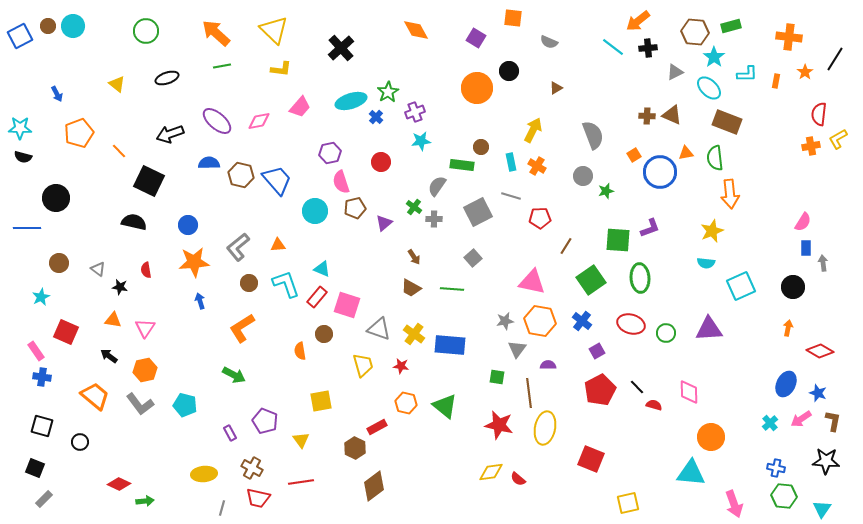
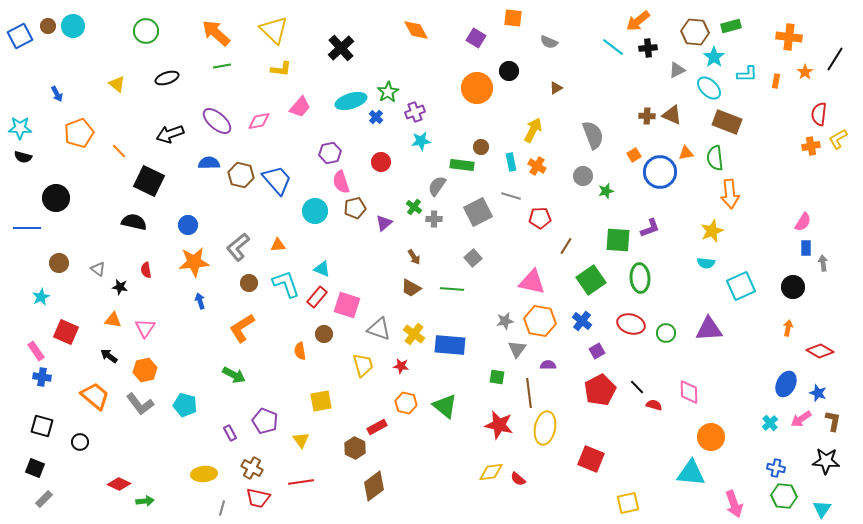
gray triangle at (675, 72): moved 2 px right, 2 px up
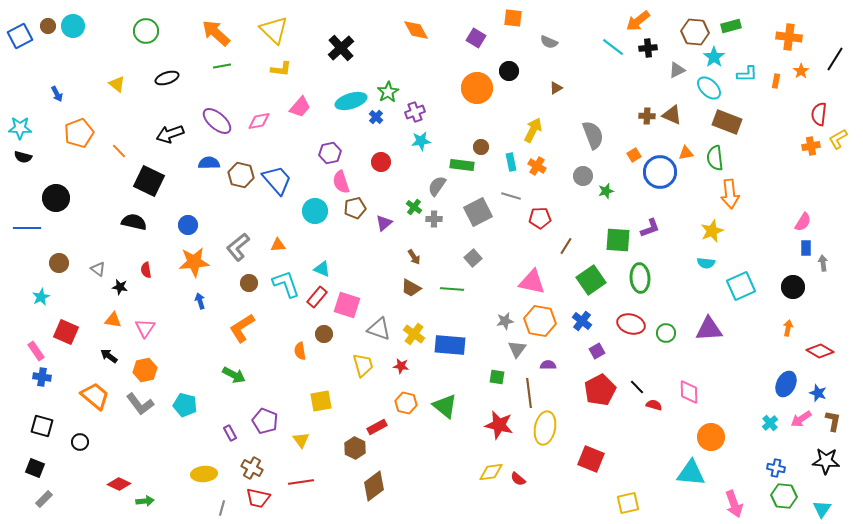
orange star at (805, 72): moved 4 px left, 1 px up
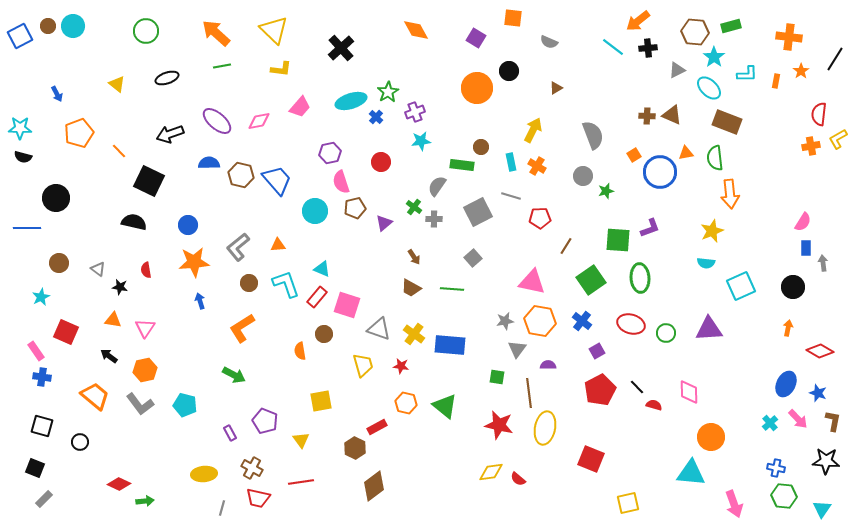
pink arrow at (801, 419): moved 3 px left; rotated 100 degrees counterclockwise
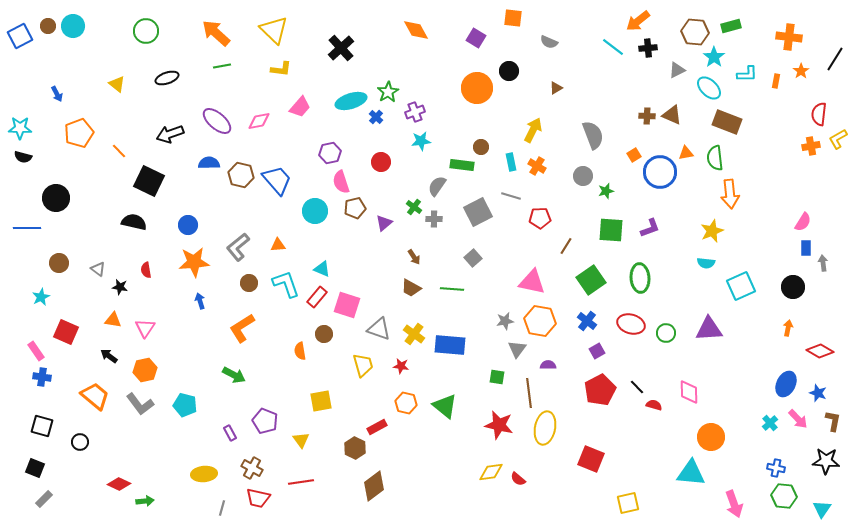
green square at (618, 240): moved 7 px left, 10 px up
blue cross at (582, 321): moved 5 px right
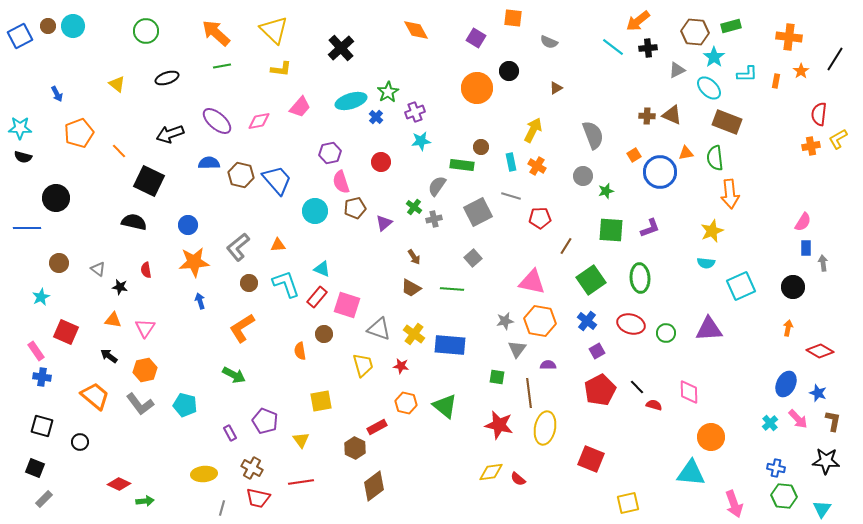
gray cross at (434, 219): rotated 14 degrees counterclockwise
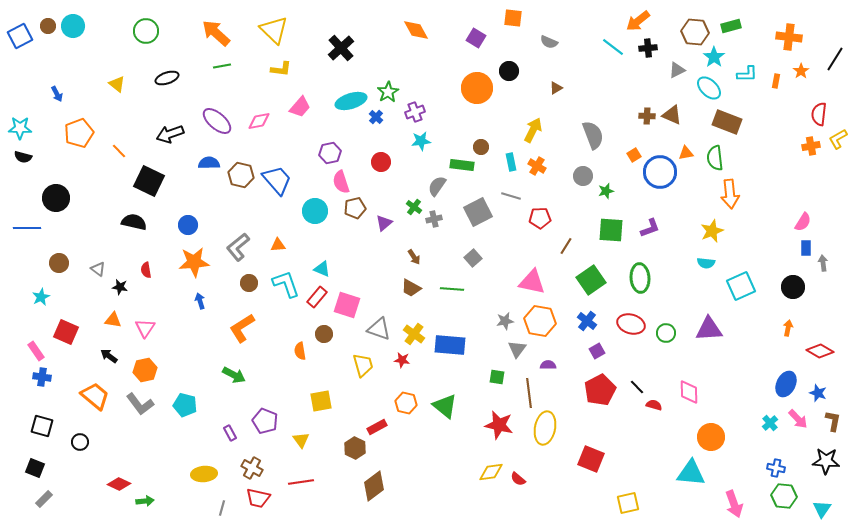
red star at (401, 366): moved 1 px right, 6 px up
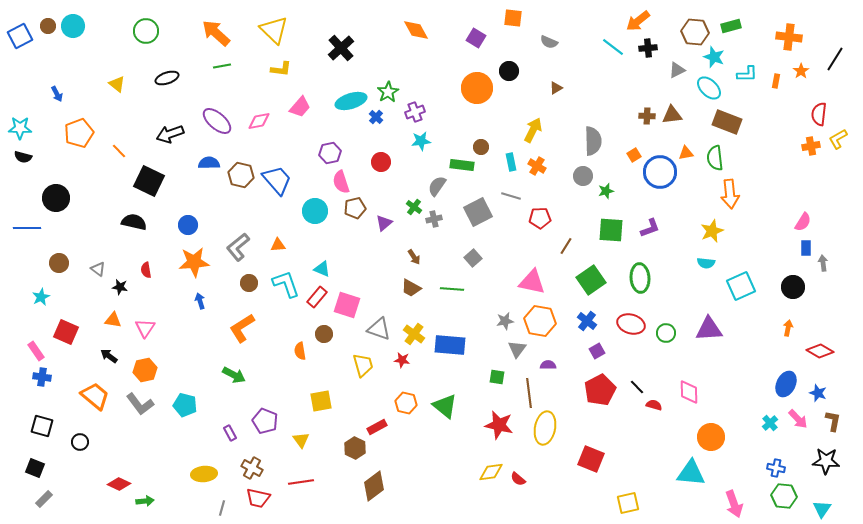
cyan star at (714, 57): rotated 15 degrees counterclockwise
brown triangle at (672, 115): rotated 30 degrees counterclockwise
gray semicircle at (593, 135): moved 6 px down; rotated 20 degrees clockwise
